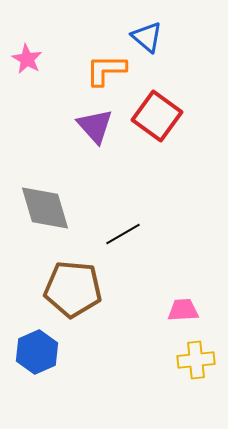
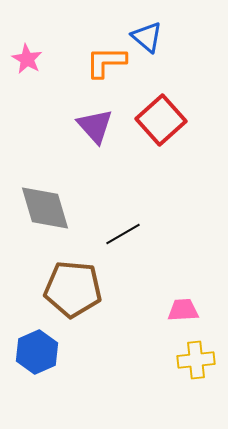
orange L-shape: moved 8 px up
red square: moved 4 px right, 4 px down; rotated 12 degrees clockwise
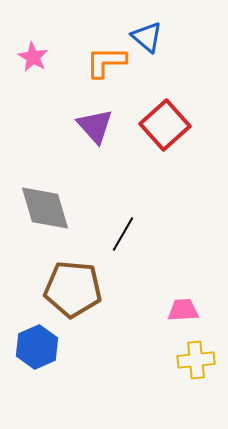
pink star: moved 6 px right, 2 px up
red square: moved 4 px right, 5 px down
black line: rotated 30 degrees counterclockwise
blue hexagon: moved 5 px up
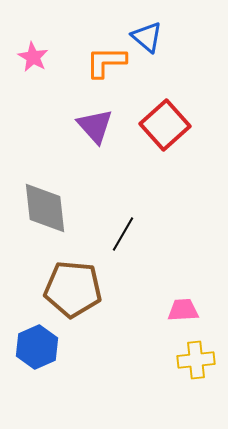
gray diamond: rotated 10 degrees clockwise
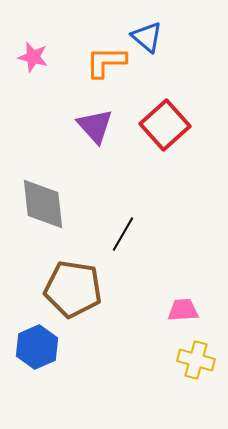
pink star: rotated 16 degrees counterclockwise
gray diamond: moved 2 px left, 4 px up
brown pentagon: rotated 4 degrees clockwise
yellow cross: rotated 21 degrees clockwise
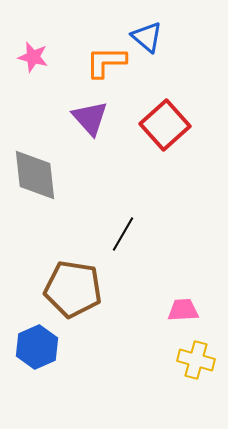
purple triangle: moved 5 px left, 8 px up
gray diamond: moved 8 px left, 29 px up
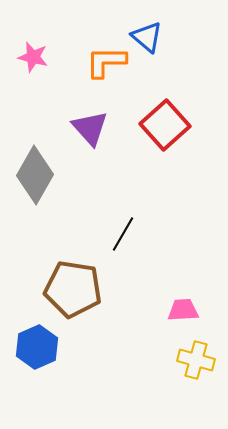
purple triangle: moved 10 px down
gray diamond: rotated 36 degrees clockwise
